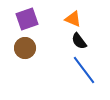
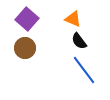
purple square: rotated 30 degrees counterclockwise
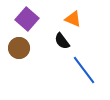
black semicircle: moved 17 px left
brown circle: moved 6 px left
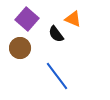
black semicircle: moved 6 px left, 7 px up
brown circle: moved 1 px right
blue line: moved 27 px left, 6 px down
